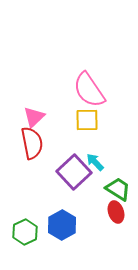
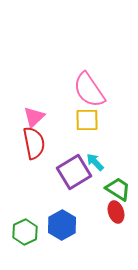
red semicircle: moved 2 px right
purple square: rotated 12 degrees clockwise
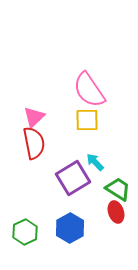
purple square: moved 1 px left, 6 px down
blue hexagon: moved 8 px right, 3 px down
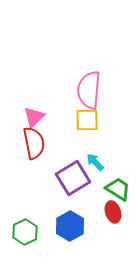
pink semicircle: rotated 39 degrees clockwise
red ellipse: moved 3 px left
blue hexagon: moved 2 px up
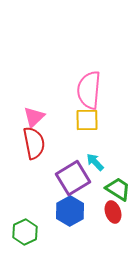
blue hexagon: moved 15 px up
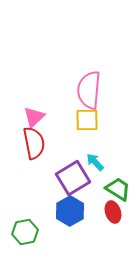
green hexagon: rotated 15 degrees clockwise
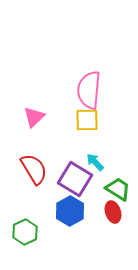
red semicircle: moved 26 px down; rotated 20 degrees counterclockwise
purple square: moved 2 px right, 1 px down; rotated 28 degrees counterclockwise
green hexagon: rotated 15 degrees counterclockwise
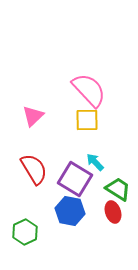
pink semicircle: rotated 132 degrees clockwise
pink triangle: moved 1 px left, 1 px up
blue hexagon: rotated 20 degrees counterclockwise
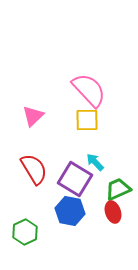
green trapezoid: rotated 56 degrees counterclockwise
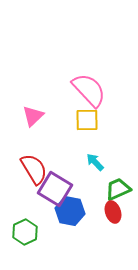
purple square: moved 20 px left, 10 px down
